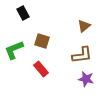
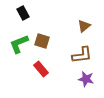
green L-shape: moved 5 px right, 6 px up
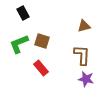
brown triangle: rotated 24 degrees clockwise
brown L-shape: rotated 80 degrees counterclockwise
red rectangle: moved 1 px up
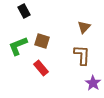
black rectangle: moved 1 px right, 2 px up
brown triangle: moved 1 px down; rotated 32 degrees counterclockwise
green L-shape: moved 1 px left, 2 px down
purple star: moved 7 px right, 4 px down; rotated 21 degrees clockwise
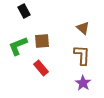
brown triangle: moved 1 px left, 1 px down; rotated 32 degrees counterclockwise
brown square: rotated 21 degrees counterclockwise
purple star: moved 10 px left
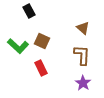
black rectangle: moved 5 px right
brown square: rotated 28 degrees clockwise
green L-shape: rotated 115 degrees counterclockwise
red rectangle: rotated 14 degrees clockwise
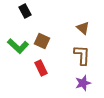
black rectangle: moved 4 px left
purple star: rotated 21 degrees clockwise
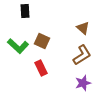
black rectangle: rotated 24 degrees clockwise
brown L-shape: rotated 55 degrees clockwise
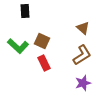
red rectangle: moved 3 px right, 5 px up
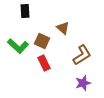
brown triangle: moved 20 px left
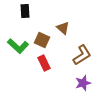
brown square: moved 1 px up
